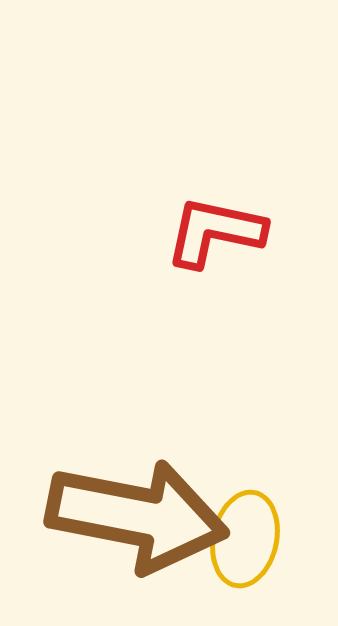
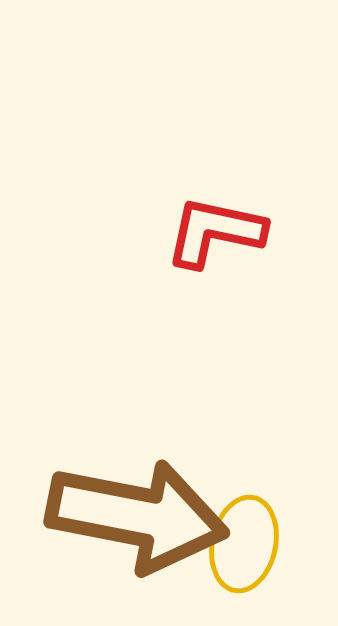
yellow ellipse: moved 1 px left, 5 px down
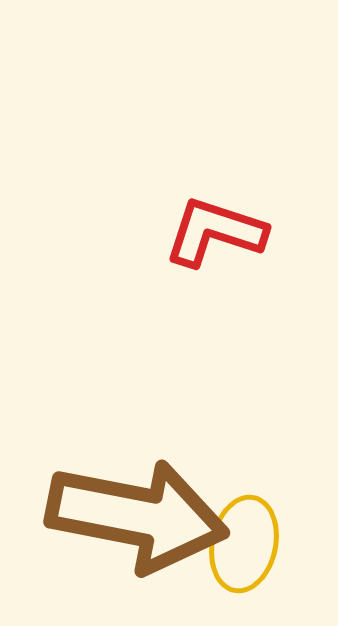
red L-shape: rotated 6 degrees clockwise
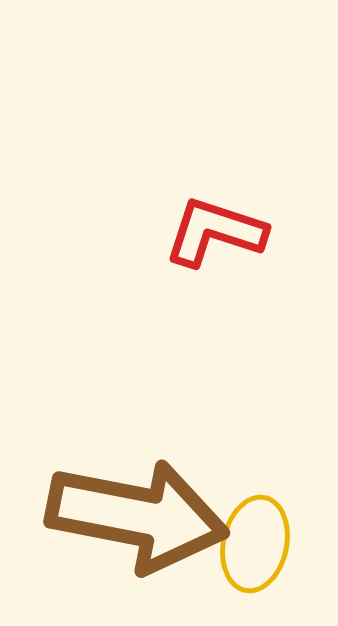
yellow ellipse: moved 11 px right
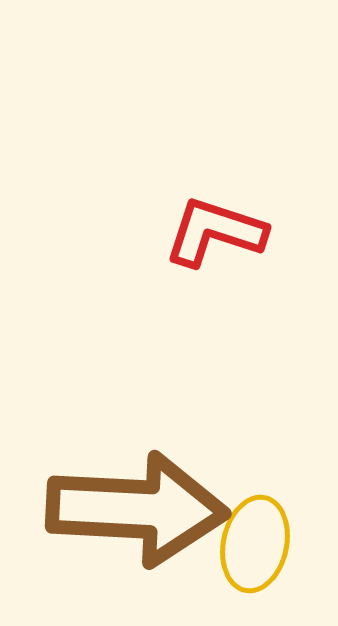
brown arrow: moved 7 px up; rotated 8 degrees counterclockwise
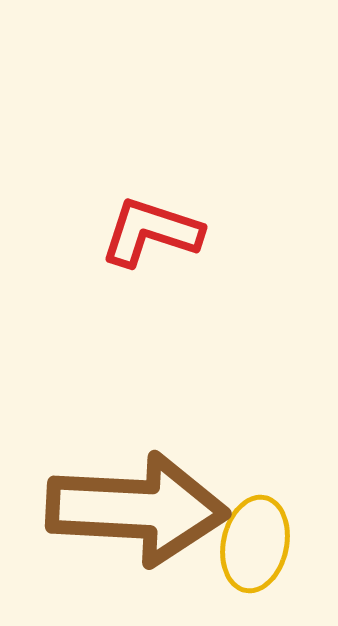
red L-shape: moved 64 px left
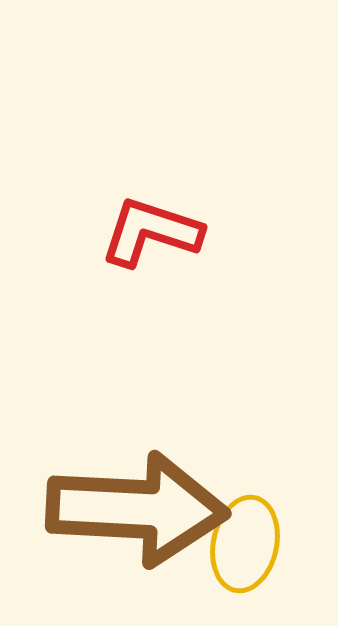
yellow ellipse: moved 10 px left
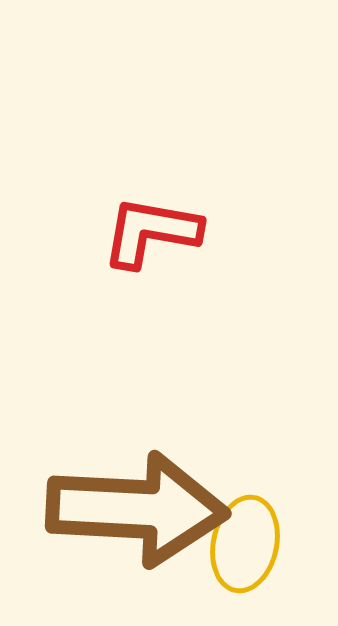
red L-shape: rotated 8 degrees counterclockwise
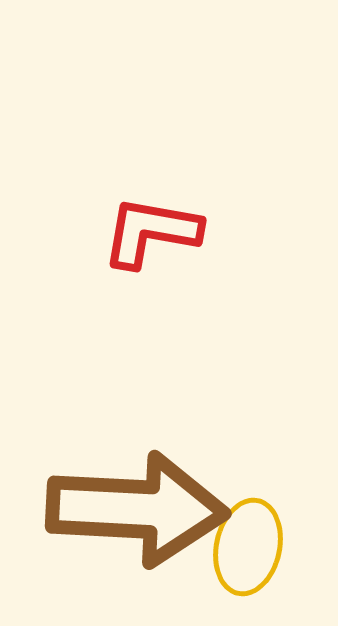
yellow ellipse: moved 3 px right, 3 px down
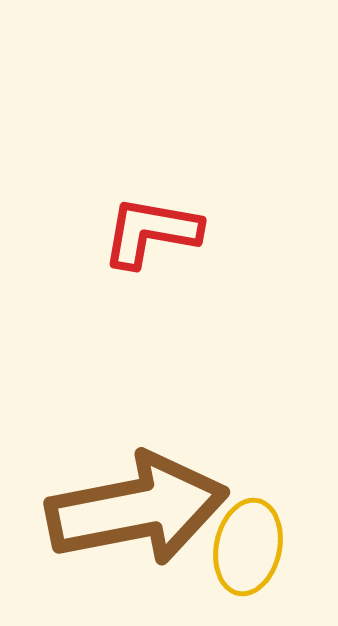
brown arrow: rotated 14 degrees counterclockwise
